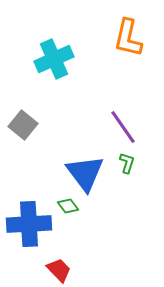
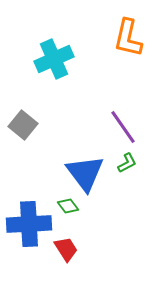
green L-shape: rotated 45 degrees clockwise
red trapezoid: moved 7 px right, 21 px up; rotated 12 degrees clockwise
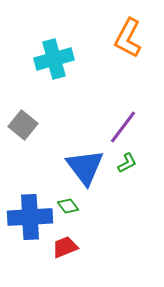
orange L-shape: rotated 15 degrees clockwise
cyan cross: rotated 9 degrees clockwise
purple line: rotated 72 degrees clockwise
blue triangle: moved 6 px up
blue cross: moved 1 px right, 7 px up
red trapezoid: moved 1 px left, 2 px up; rotated 80 degrees counterclockwise
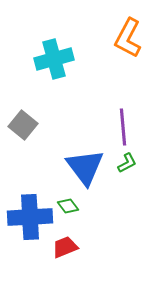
purple line: rotated 42 degrees counterclockwise
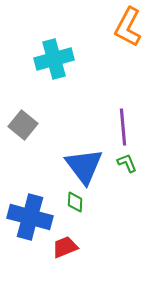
orange L-shape: moved 11 px up
green L-shape: rotated 85 degrees counterclockwise
blue triangle: moved 1 px left, 1 px up
green diamond: moved 7 px right, 4 px up; rotated 40 degrees clockwise
blue cross: rotated 18 degrees clockwise
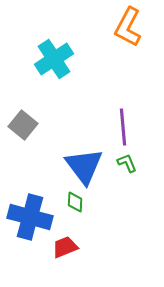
cyan cross: rotated 18 degrees counterclockwise
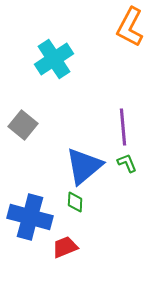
orange L-shape: moved 2 px right
blue triangle: rotated 27 degrees clockwise
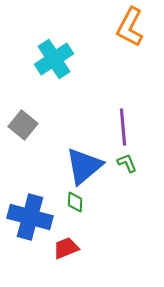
red trapezoid: moved 1 px right, 1 px down
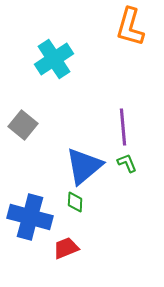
orange L-shape: rotated 12 degrees counterclockwise
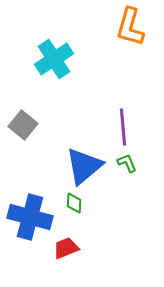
green diamond: moved 1 px left, 1 px down
